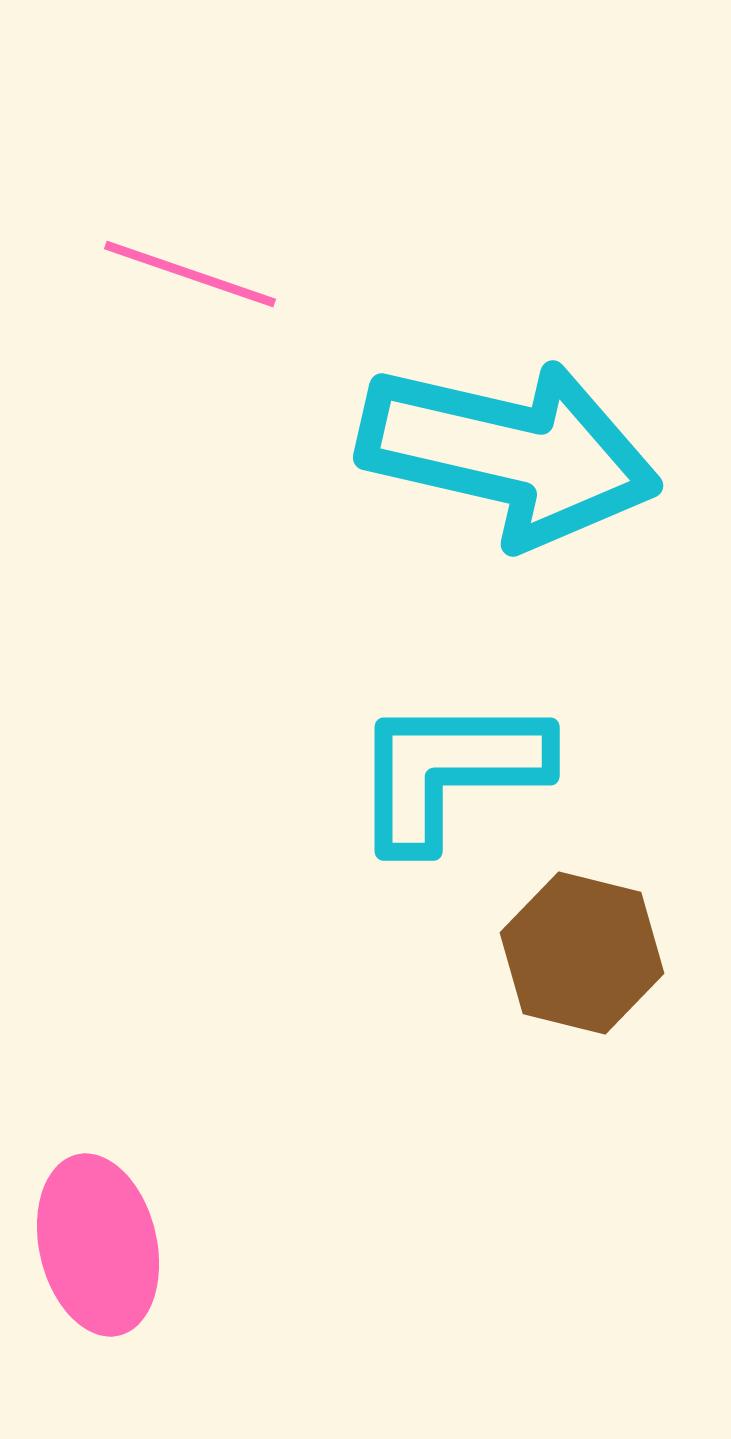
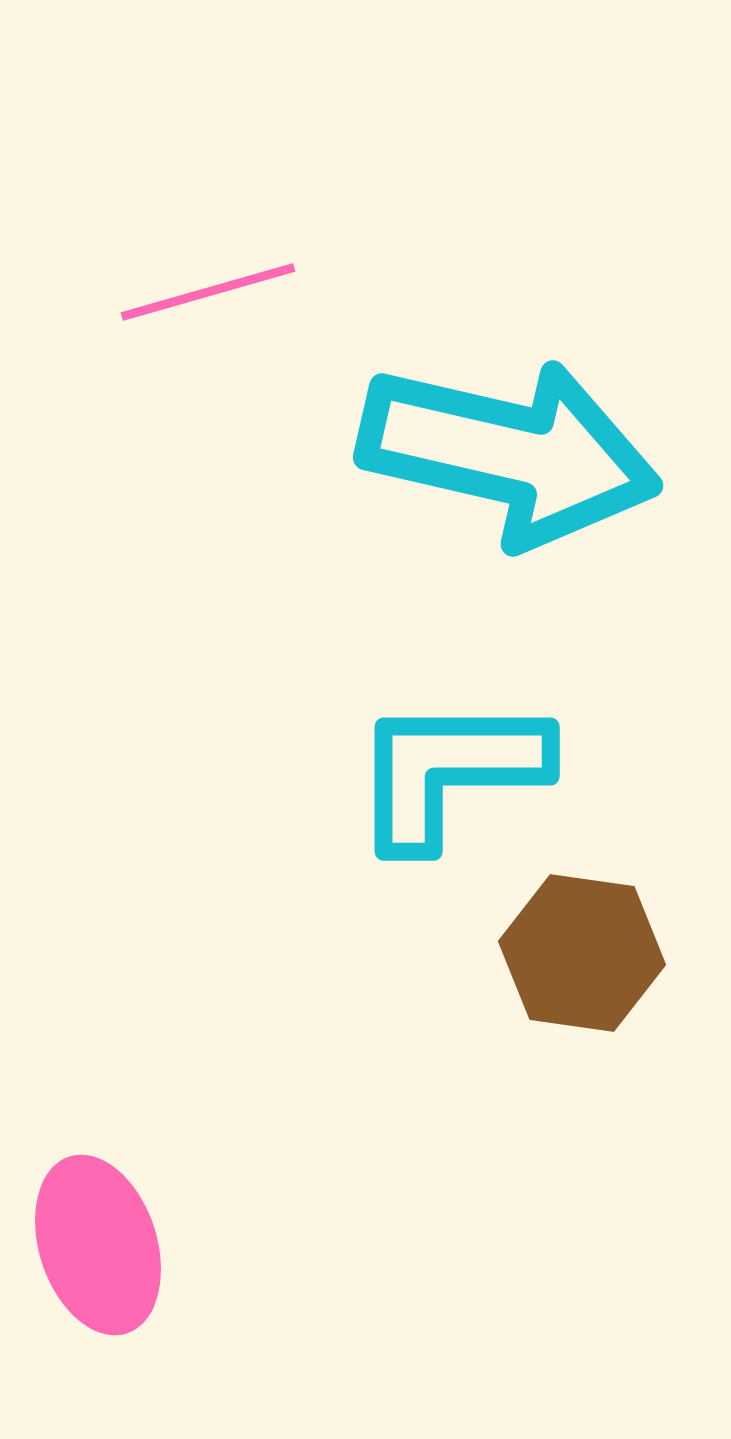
pink line: moved 18 px right, 18 px down; rotated 35 degrees counterclockwise
brown hexagon: rotated 6 degrees counterclockwise
pink ellipse: rotated 5 degrees counterclockwise
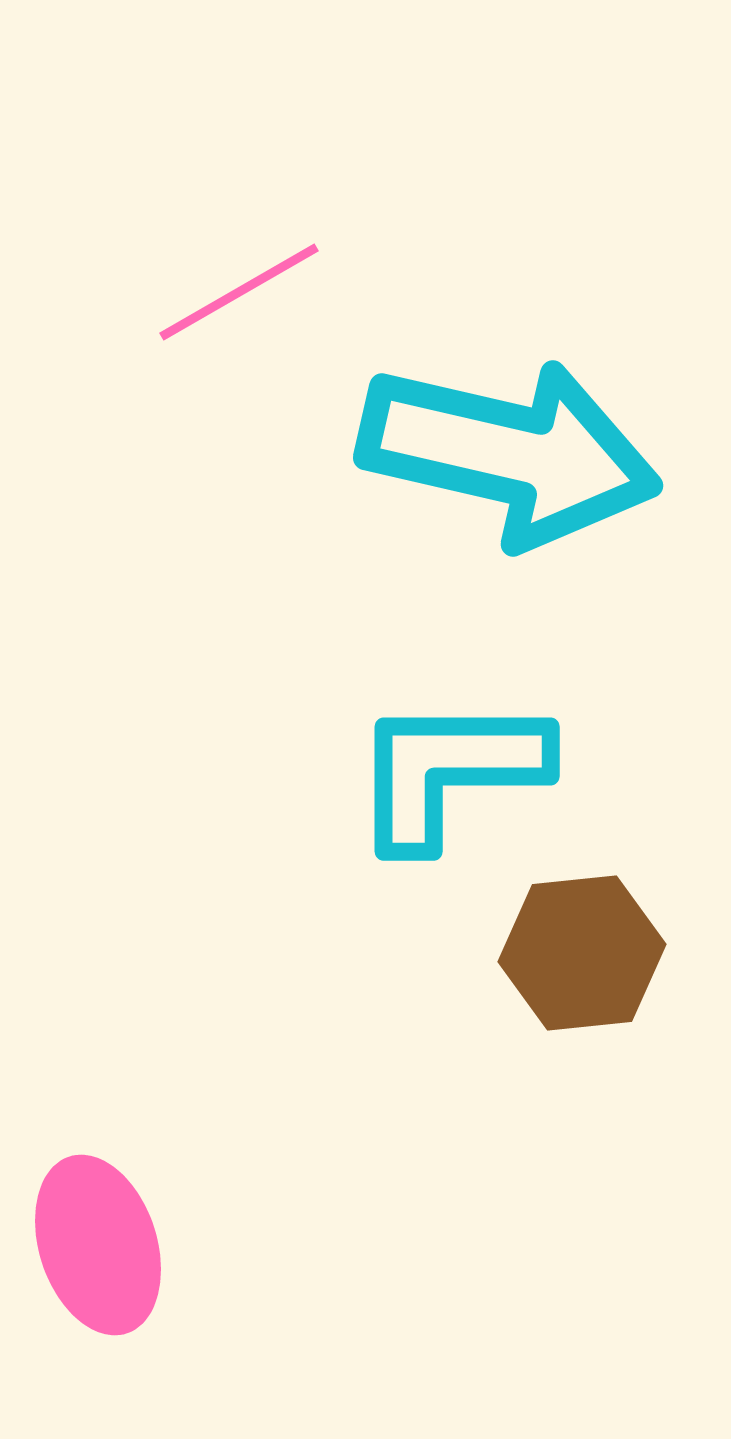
pink line: moved 31 px right; rotated 14 degrees counterclockwise
brown hexagon: rotated 14 degrees counterclockwise
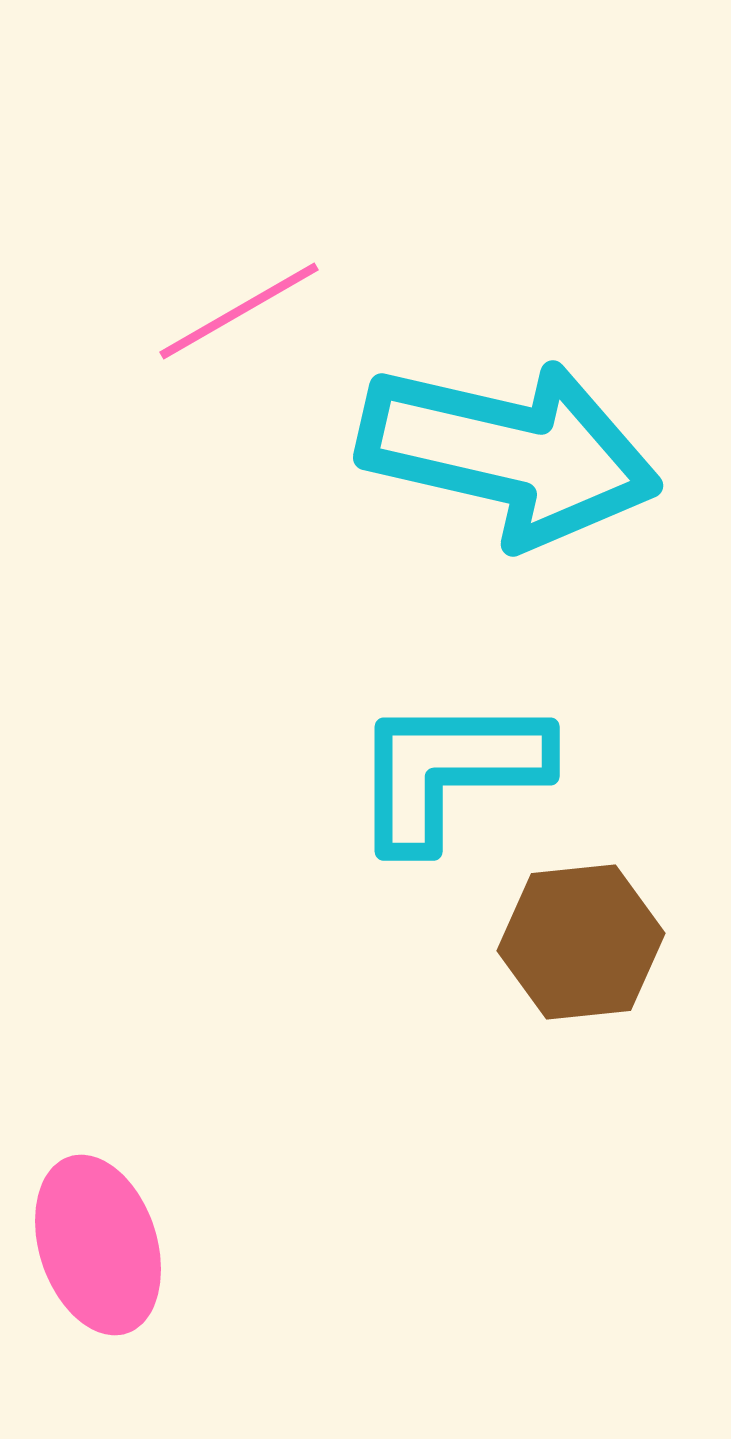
pink line: moved 19 px down
brown hexagon: moved 1 px left, 11 px up
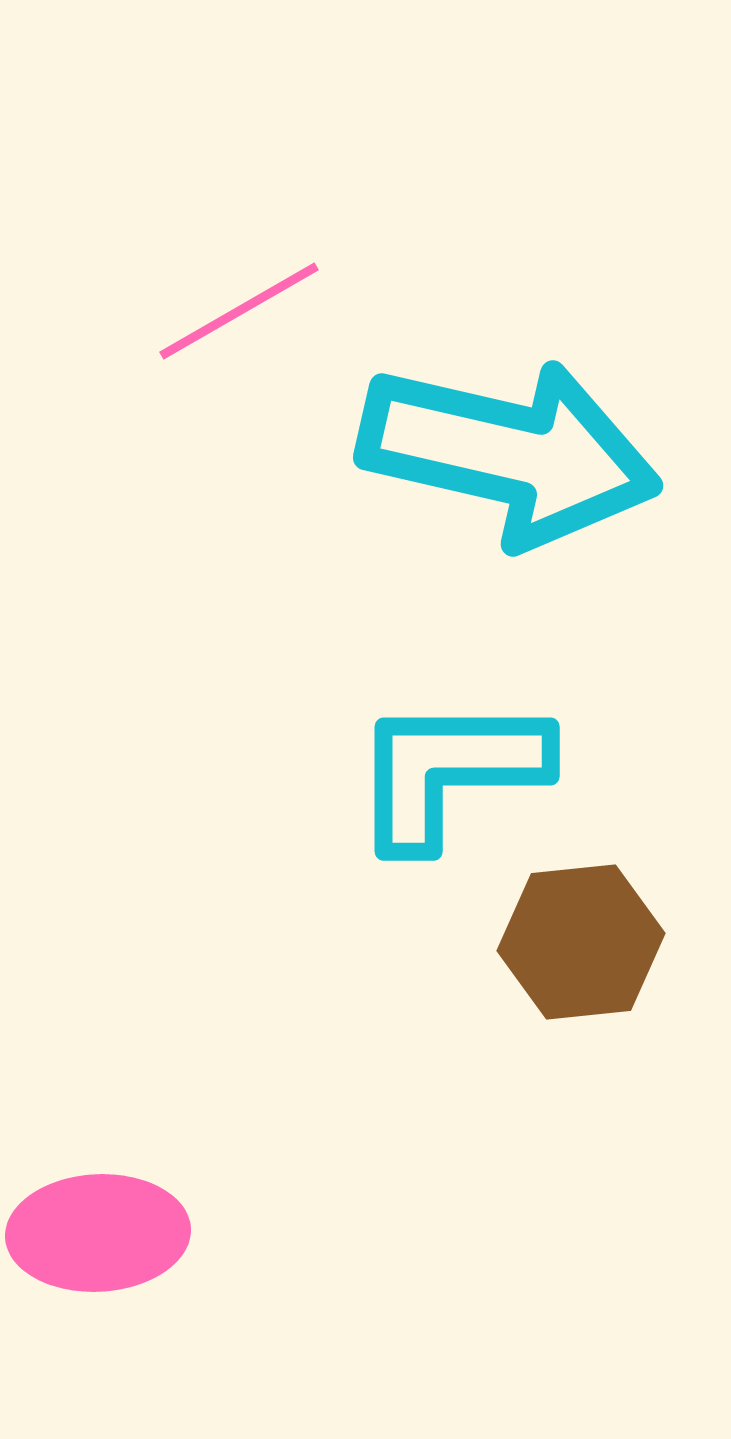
pink ellipse: moved 12 px up; rotated 75 degrees counterclockwise
